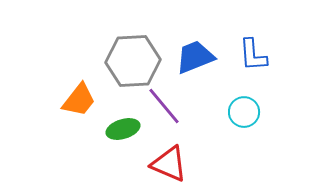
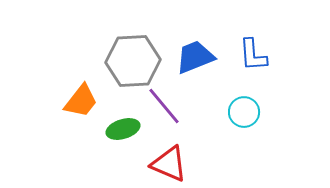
orange trapezoid: moved 2 px right, 1 px down
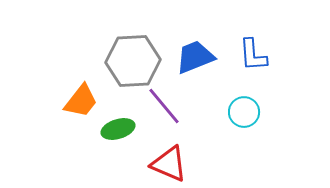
green ellipse: moved 5 px left
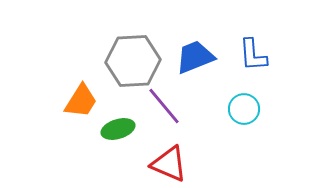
orange trapezoid: rotated 6 degrees counterclockwise
cyan circle: moved 3 px up
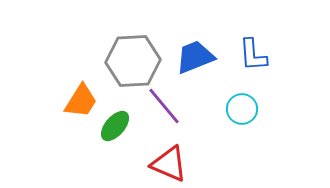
cyan circle: moved 2 px left
green ellipse: moved 3 px left, 3 px up; rotated 32 degrees counterclockwise
